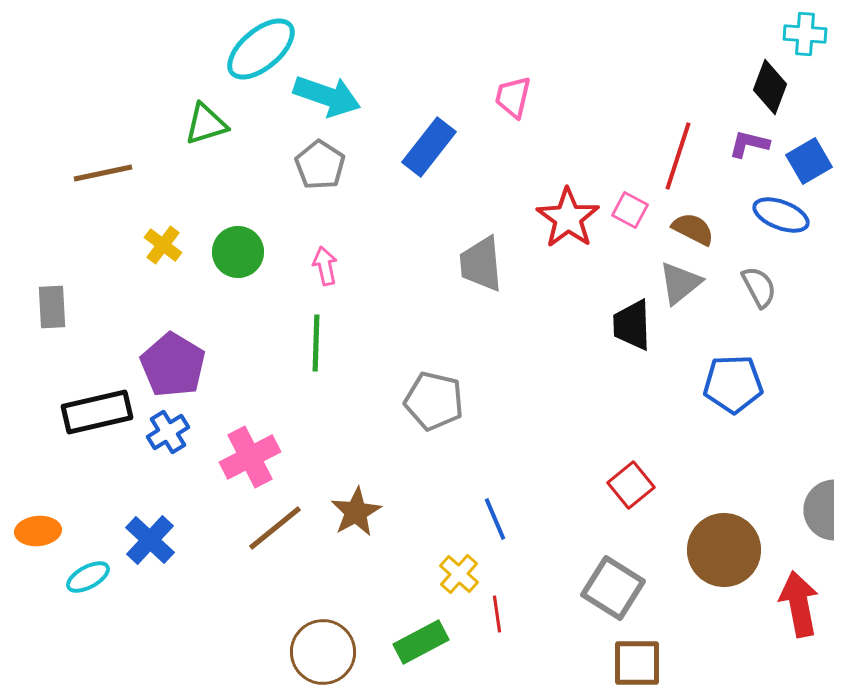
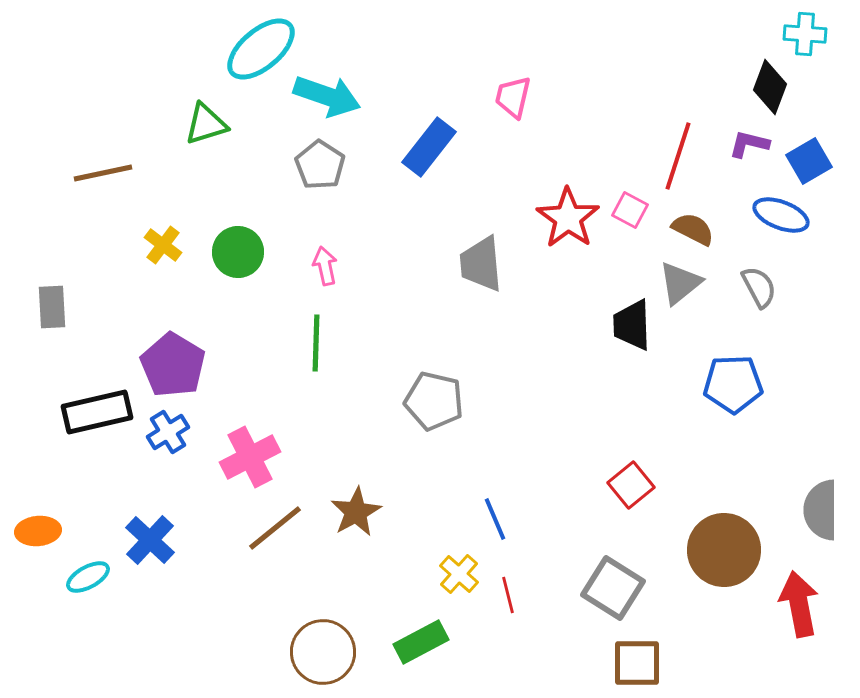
red line at (497, 614): moved 11 px right, 19 px up; rotated 6 degrees counterclockwise
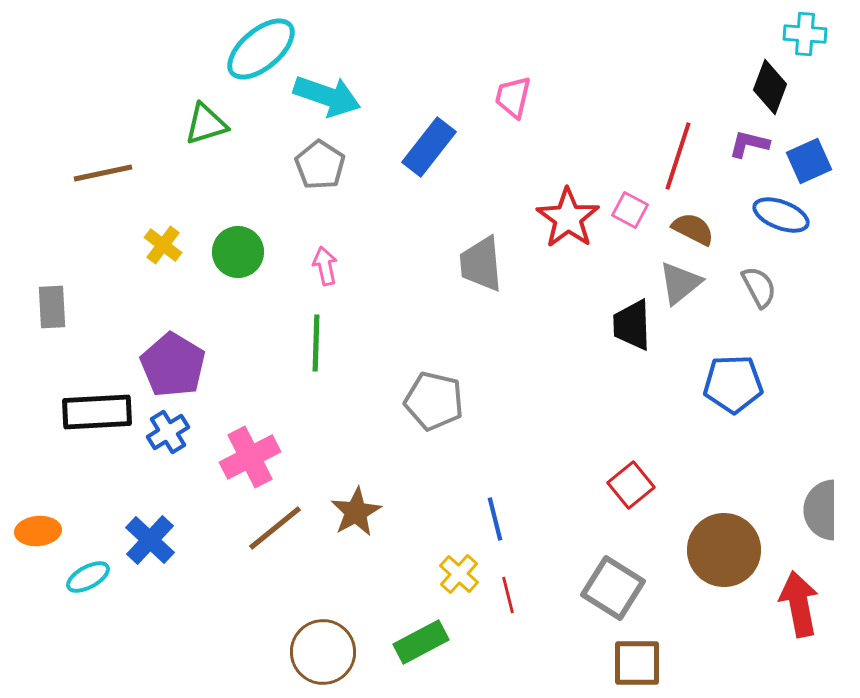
blue square at (809, 161): rotated 6 degrees clockwise
black rectangle at (97, 412): rotated 10 degrees clockwise
blue line at (495, 519): rotated 9 degrees clockwise
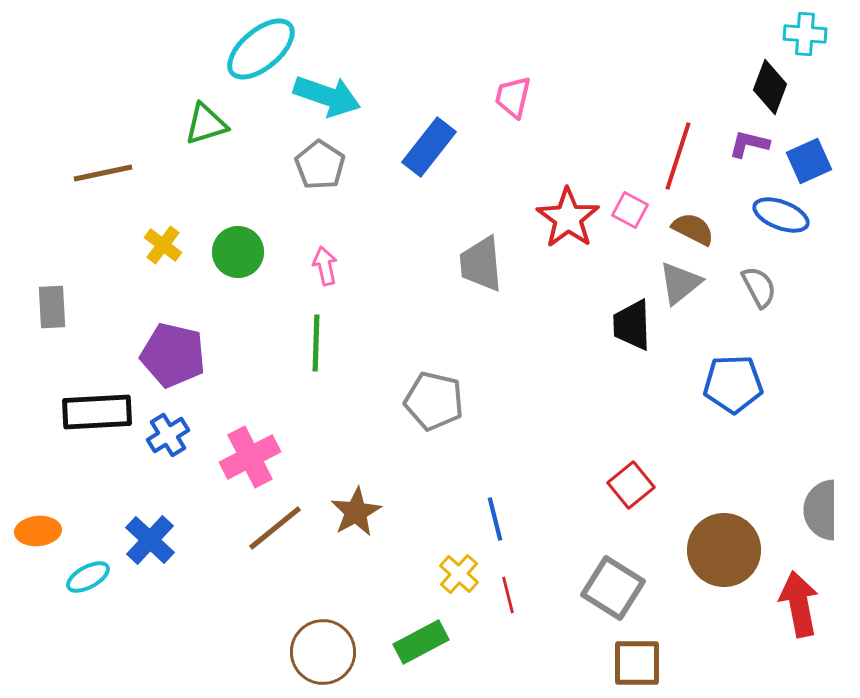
purple pentagon at (173, 365): moved 10 px up; rotated 18 degrees counterclockwise
blue cross at (168, 432): moved 3 px down
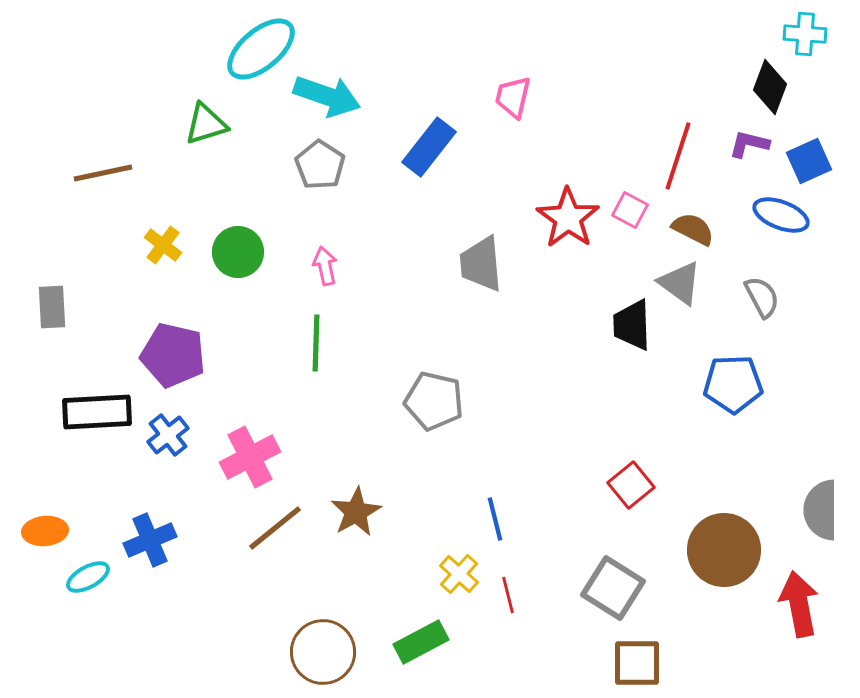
gray triangle at (680, 283): rotated 45 degrees counterclockwise
gray semicircle at (759, 287): moved 3 px right, 10 px down
blue cross at (168, 435): rotated 6 degrees counterclockwise
orange ellipse at (38, 531): moved 7 px right
blue cross at (150, 540): rotated 24 degrees clockwise
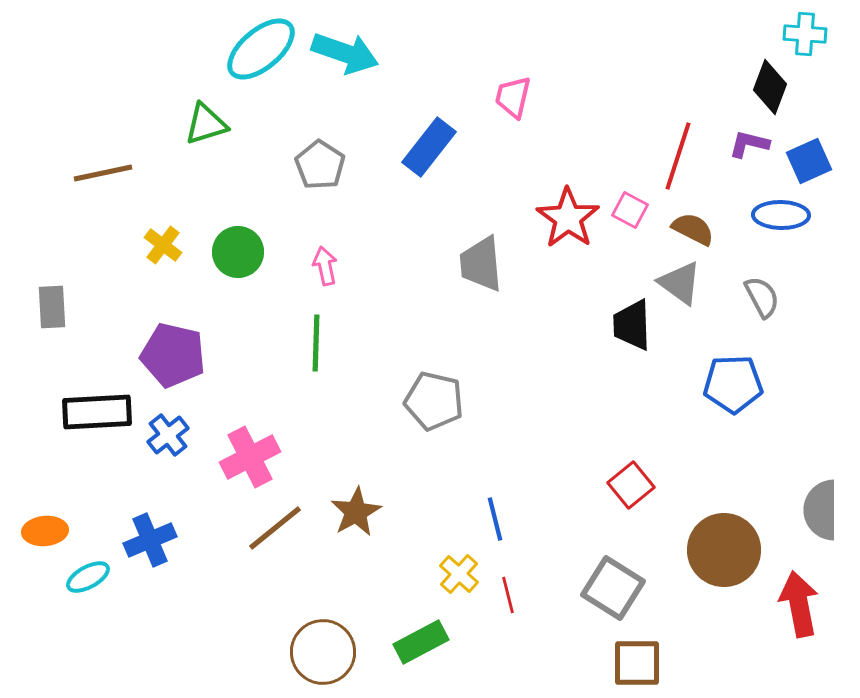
cyan arrow at (327, 96): moved 18 px right, 43 px up
blue ellipse at (781, 215): rotated 20 degrees counterclockwise
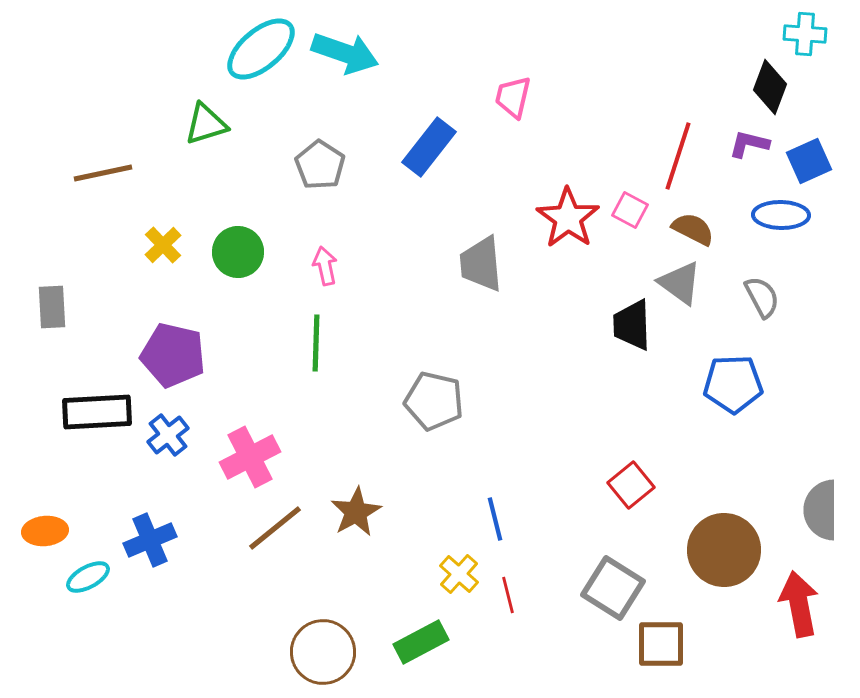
yellow cross at (163, 245): rotated 9 degrees clockwise
brown square at (637, 663): moved 24 px right, 19 px up
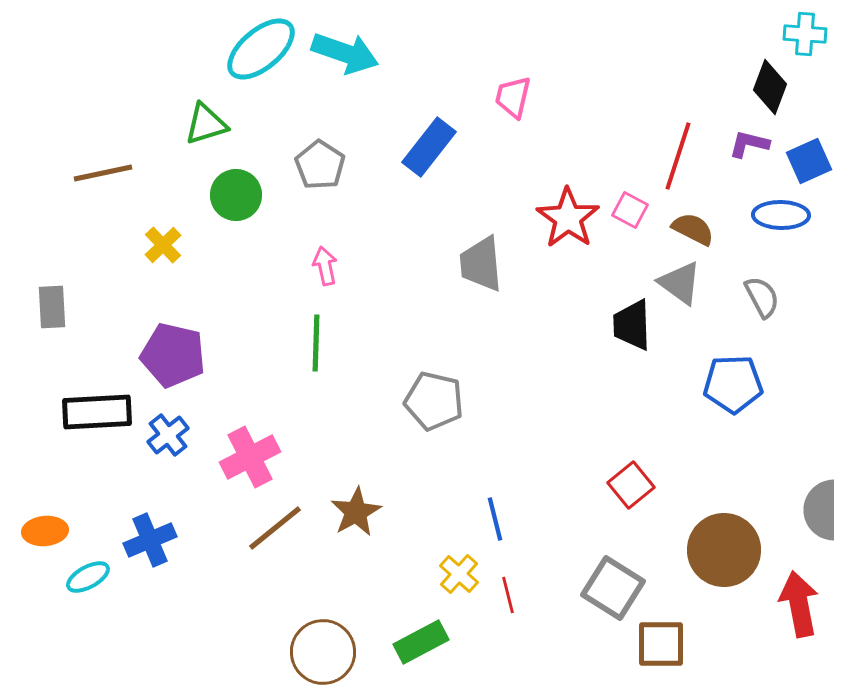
green circle at (238, 252): moved 2 px left, 57 px up
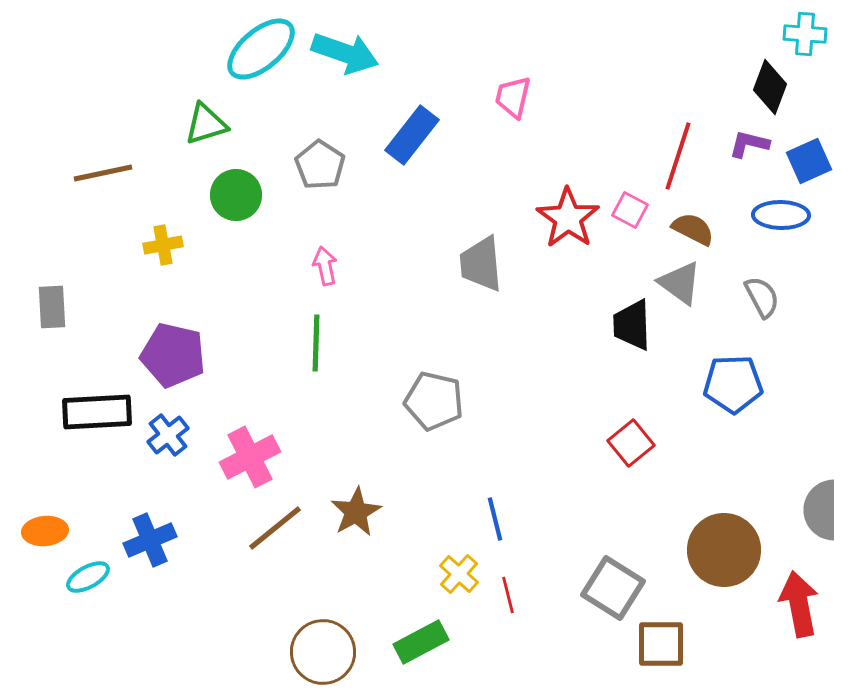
blue rectangle at (429, 147): moved 17 px left, 12 px up
yellow cross at (163, 245): rotated 33 degrees clockwise
red square at (631, 485): moved 42 px up
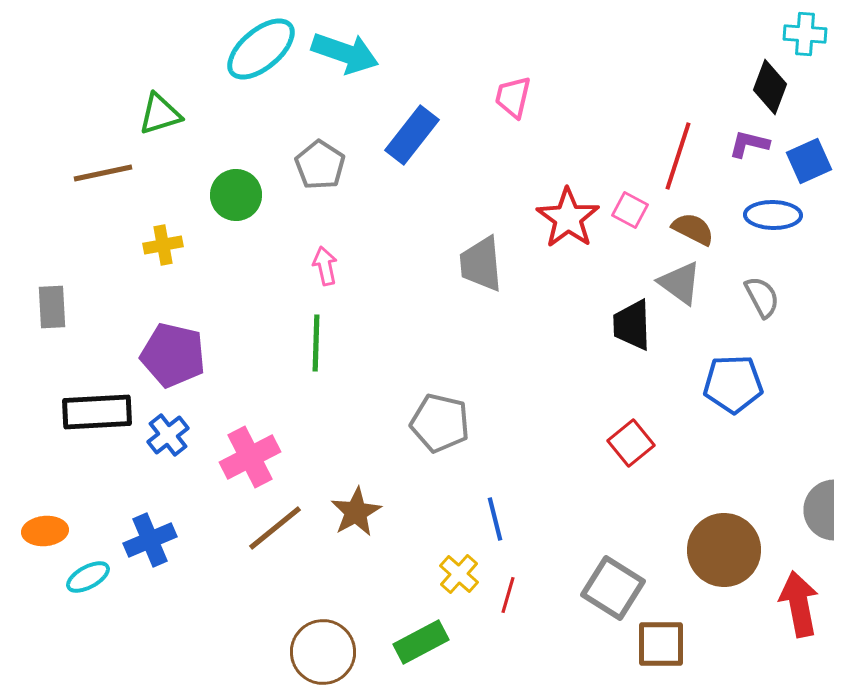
green triangle at (206, 124): moved 46 px left, 10 px up
blue ellipse at (781, 215): moved 8 px left
gray pentagon at (434, 401): moved 6 px right, 22 px down
red line at (508, 595): rotated 30 degrees clockwise
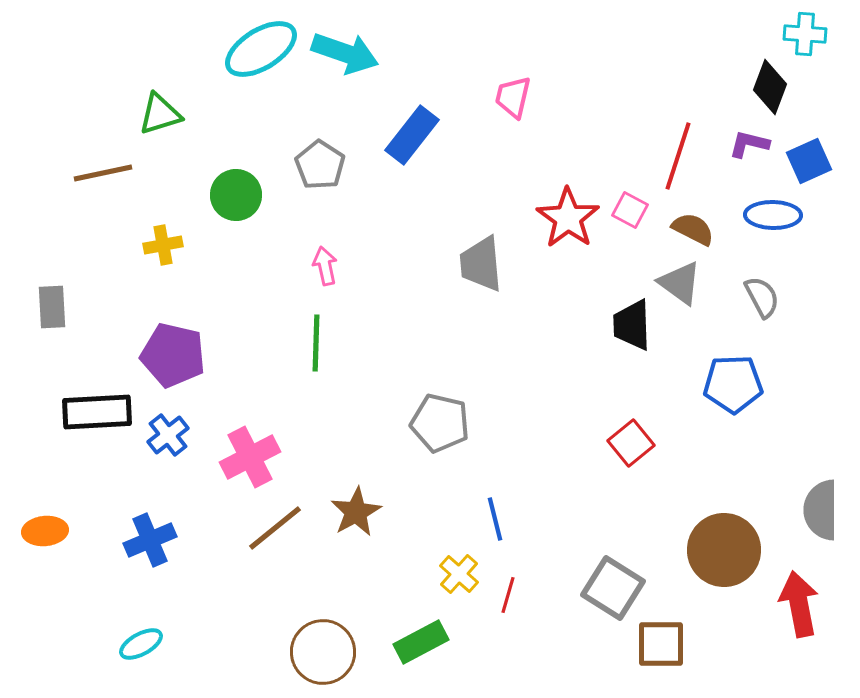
cyan ellipse at (261, 49): rotated 8 degrees clockwise
cyan ellipse at (88, 577): moved 53 px right, 67 px down
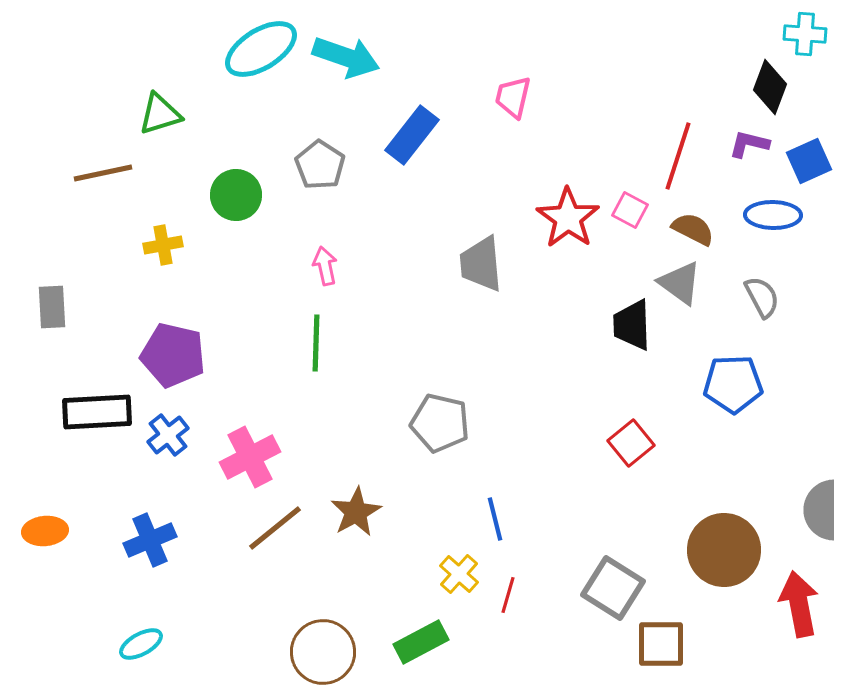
cyan arrow at (345, 53): moved 1 px right, 4 px down
